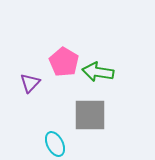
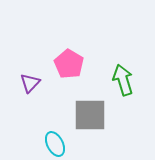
pink pentagon: moved 5 px right, 2 px down
green arrow: moved 25 px right, 8 px down; rotated 64 degrees clockwise
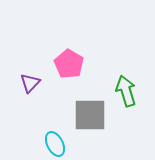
green arrow: moved 3 px right, 11 px down
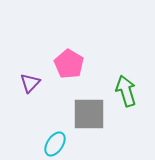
gray square: moved 1 px left, 1 px up
cyan ellipse: rotated 60 degrees clockwise
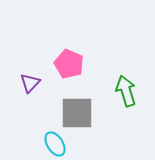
pink pentagon: rotated 8 degrees counterclockwise
gray square: moved 12 px left, 1 px up
cyan ellipse: rotated 65 degrees counterclockwise
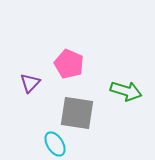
green arrow: rotated 124 degrees clockwise
gray square: rotated 9 degrees clockwise
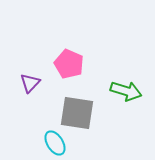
cyan ellipse: moved 1 px up
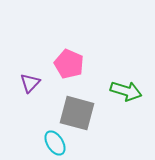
gray square: rotated 6 degrees clockwise
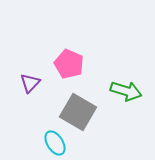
gray square: moved 1 px right, 1 px up; rotated 15 degrees clockwise
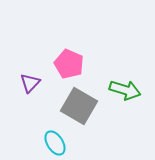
green arrow: moved 1 px left, 1 px up
gray square: moved 1 px right, 6 px up
